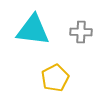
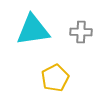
cyan triangle: rotated 15 degrees counterclockwise
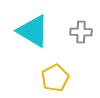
cyan triangle: moved 1 px down; rotated 39 degrees clockwise
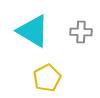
yellow pentagon: moved 8 px left
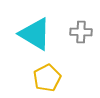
cyan triangle: moved 2 px right, 3 px down
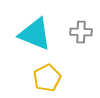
cyan triangle: rotated 9 degrees counterclockwise
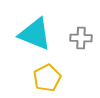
gray cross: moved 6 px down
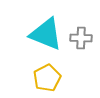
cyan triangle: moved 11 px right
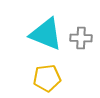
yellow pentagon: rotated 20 degrees clockwise
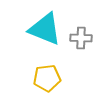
cyan triangle: moved 1 px left, 5 px up
